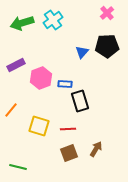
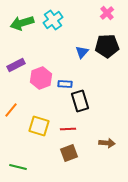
brown arrow: moved 11 px right, 6 px up; rotated 63 degrees clockwise
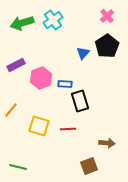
pink cross: moved 3 px down
black pentagon: rotated 30 degrees counterclockwise
blue triangle: moved 1 px right, 1 px down
brown square: moved 20 px right, 13 px down
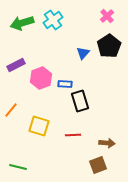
black pentagon: moved 2 px right
red line: moved 5 px right, 6 px down
brown square: moved 9 px right, 1 px up
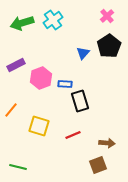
red line: rotated 21 degrees counterclockwise
